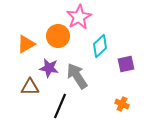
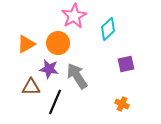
pink star: moved 5 px left, 1 px up
orange circle: moved 7 px down
cyan diamond: moved 8 px right, 17 px up
purple star: moved 1 px down
brown triangle: moved 1 px right
black line: moved 5 px left, 4 px up
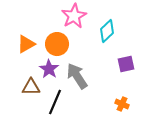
cyan diamond: moved 1 px left, 2 px down
orange circle: moved 1 px left, 1 px down
purple star: rotated 24 degrees clockwise
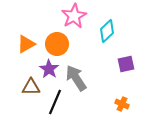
gray arrow: moved 1 px left, 2 px down
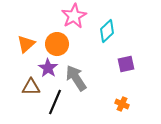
orange triangle: rotated 12 degrees counterclockwise
purple star: moved 1 px left, 1 px up
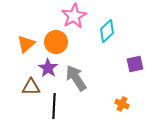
orange circle: moved 1 px left, 2 px up
purple square: moved 9 px right
black line: moved 1 px left, 4 px down; rotated 20 degrees counterclockwise
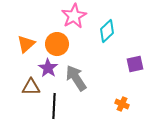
orange circle: moved 1 px right, 2 px down
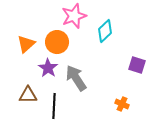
pink star: rotated 10 degrees clockwise
cyan diamond: moved 2 px left
orange circle: moved 2 px up
purple square: moved 2 px right, 1 px down; rotated 30 degrees clockwise
brown triangle: moved 3 px left, 8 px down
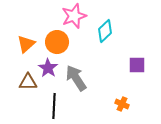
purple square: rotated 18 degrees counterclockwise
brown triangle: moved 13 px up
